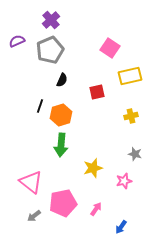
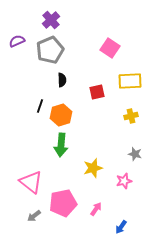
yellow rectangle: moved 5 px down; rotated 10 degrees clockwise
black semicircle: rotated 24 degrees counterclockwise
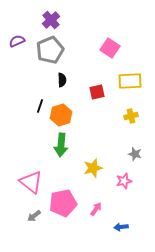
blue arrow: rotated 48 degrees clockwise
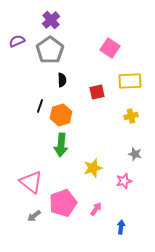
gray pentagon: rotated 12 degrees counterclockwise
pink pentagon: rotated 8 degrees counterclockwise
blue arrow: rotated 104 degrees clockwise
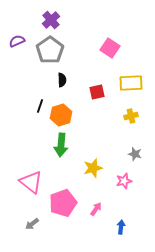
yellow rectangle: moved 1 px right, 2 px down
gray arrow: moved 2 px left, 8 px down
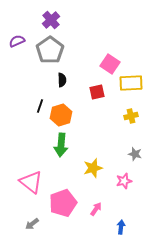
pink square: moved 16 px down
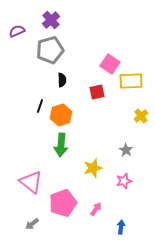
purple semicircle: moved 10 px up
gray pentagon: rotated 20 degrees clockwise
yellow rectangle: moved 2 px up
yellow cross: moved 10 px right; rotated 24 degrees counterclockwise
gray star: moved 9 px left, 4 px up; rotated 16 degrees clockwise
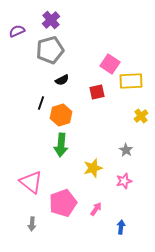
black semicircle: rotated 64 degrees clockwise
black line: moved 1 px right, 3 px up
gray arrow: rotated 48 degrees counterclockwise
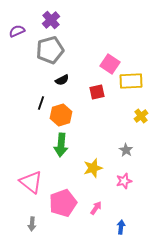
pink arrow: moved 1 px up
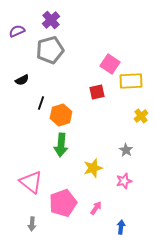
black semicircle: moved 40 px left
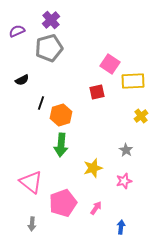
gray pentagon: moved 1 px left, 2 px up
yellow rectangle: moved 2 px right
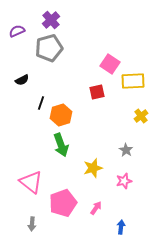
green arrow: rotated 25 degrees counterclockwise
